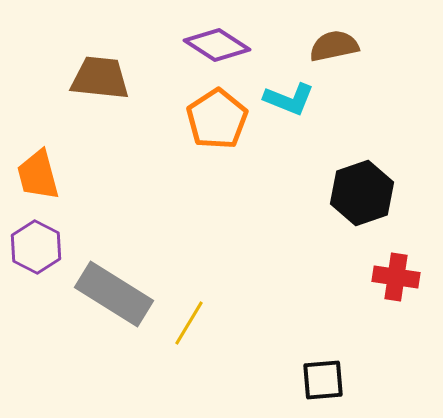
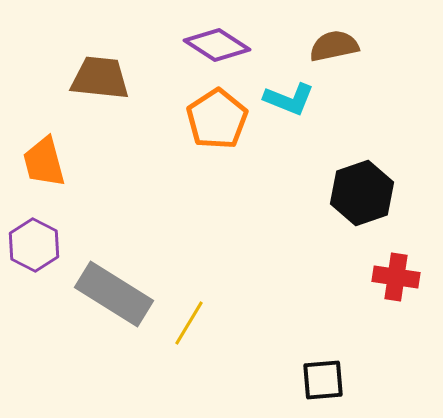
orange trapezoid: moved 6 px right, 13 px up
purple hexagon: moved 2 px left, 2 px up
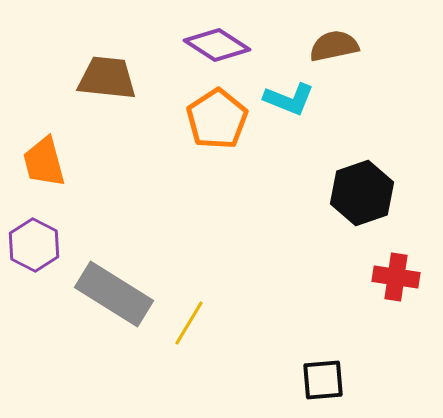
brown trapezoid: moved 7 px right
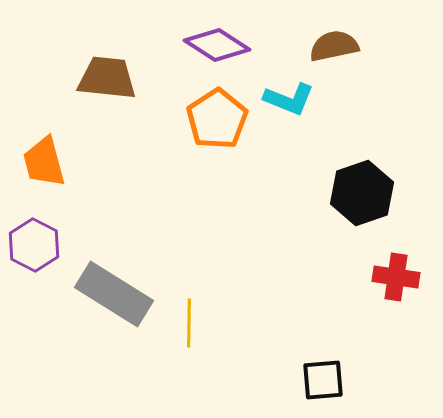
yellow line: rotated 30 degrees counterclockwise
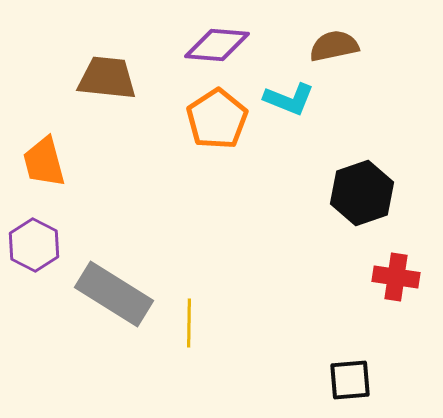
purple diamond: rotated 28 degrees counterclockwise
black square: moved 27 px right
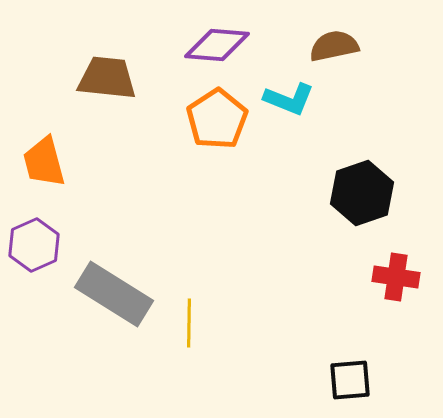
purple hexagon: rotated 9 degrees clockwise
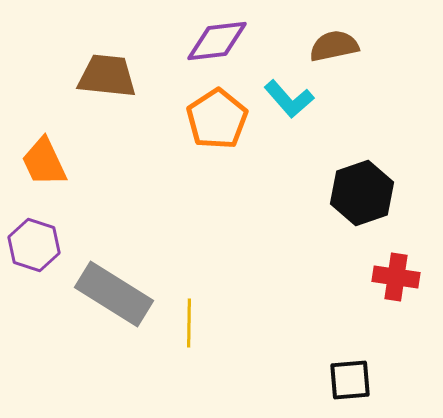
purple diamond: moved 4 px up; rotated 12 degrees counterclockwise
brown trapezoid: moved 2 px up
cyan L-shape: rotated 27 degrees clockwise
orange trapezoid: rotated 10 degrees counterclockwise
purple hexagon: rotated 18 degrees counterclockwise
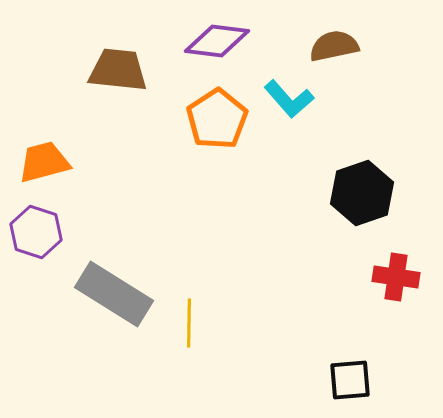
purple diamond: rotated 14 degrees clockwise
brown trapezoid: moved 11 px right, 6 px up
orange trapezoid: rotated 100 degrees clockwise
purple hexagon: moved 2 px right, 13 px up
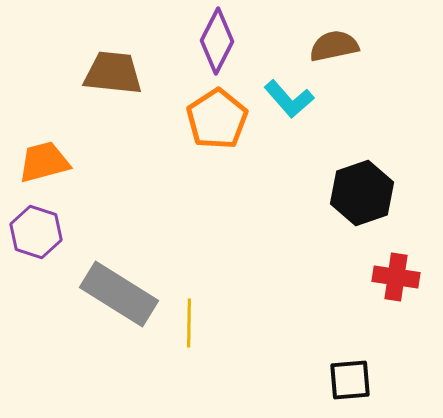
purple diamond: rotated 70 degrees counterclockwise
brown trapezoid: moved 5 px left, 3 px down
gray rectangle: moved 5 px right
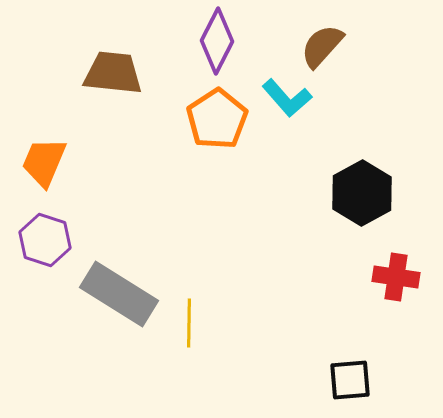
brown semicircle: moved 12 px left; rotated 36 degrees counterclockwise
cyan L-shape: moved 2 px left, 1 px up
orange trapezoid: rotated 52 degrees counterclockwise
black hexagon: rotated 10 degrees counterclockwise
purple hexagon: moved 9 px right, 8 px down
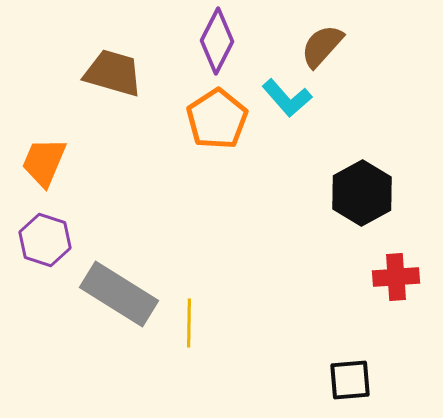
brown trapezoid: rotated 10 degrees clockwise
red cross: rotated 12 degrees counterclockwise
